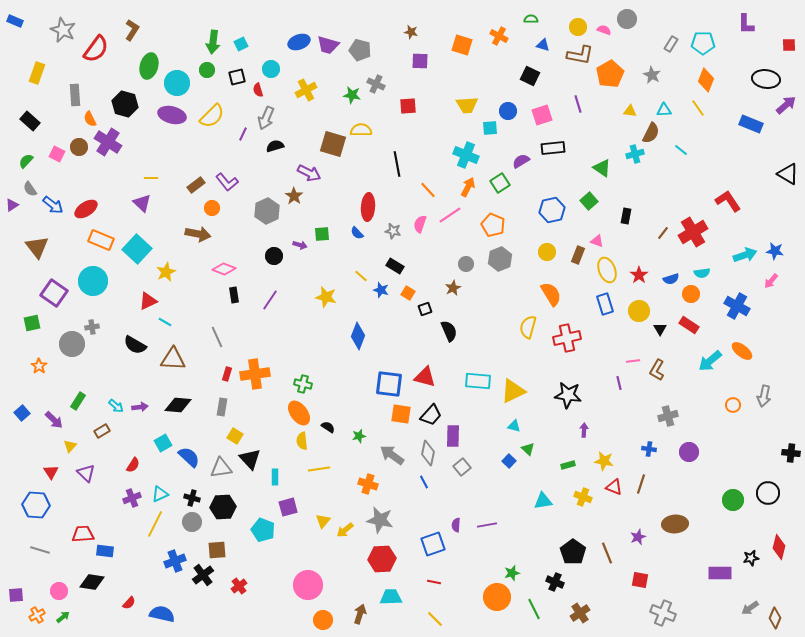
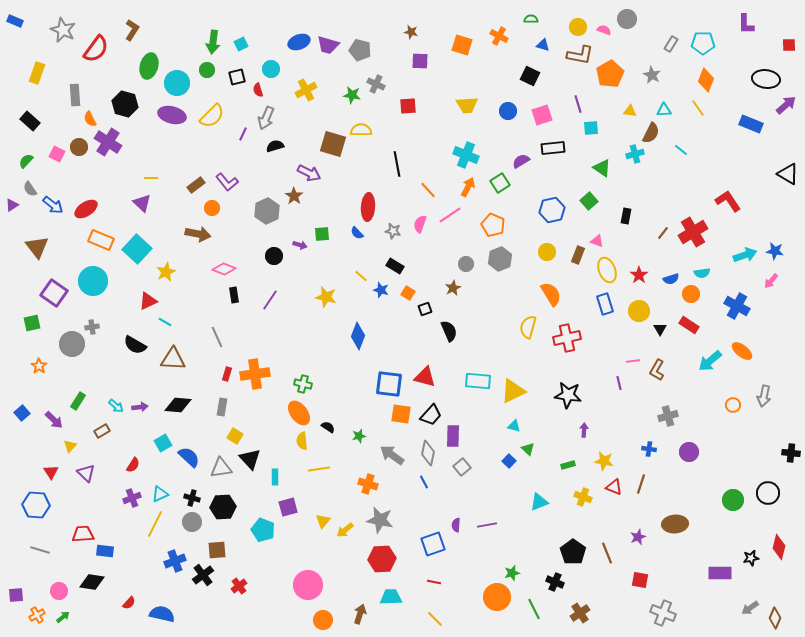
cyan square at (490, 128): moved 101 px right
cyan triangle at (543, 501): moved 4 px left, 1 px down; rotated 12 degrees counterclockwise
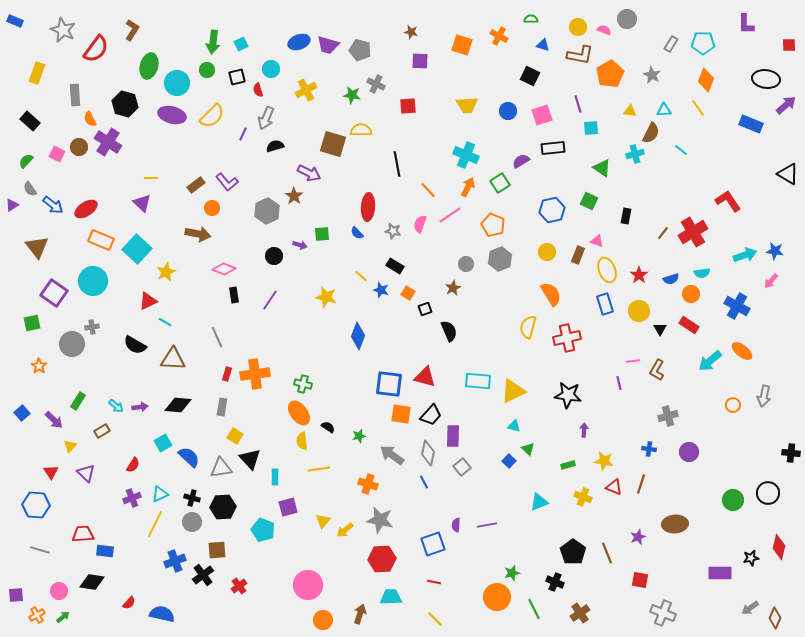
green square at (589, 201): rotated 24 degrees counterclockwise
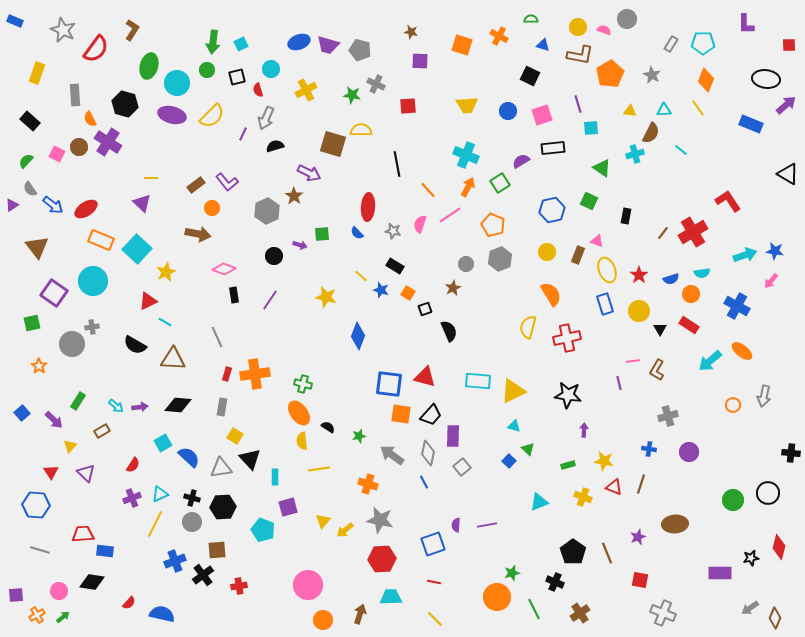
red cross at (239, 586): rotated 28 degrees clockwise
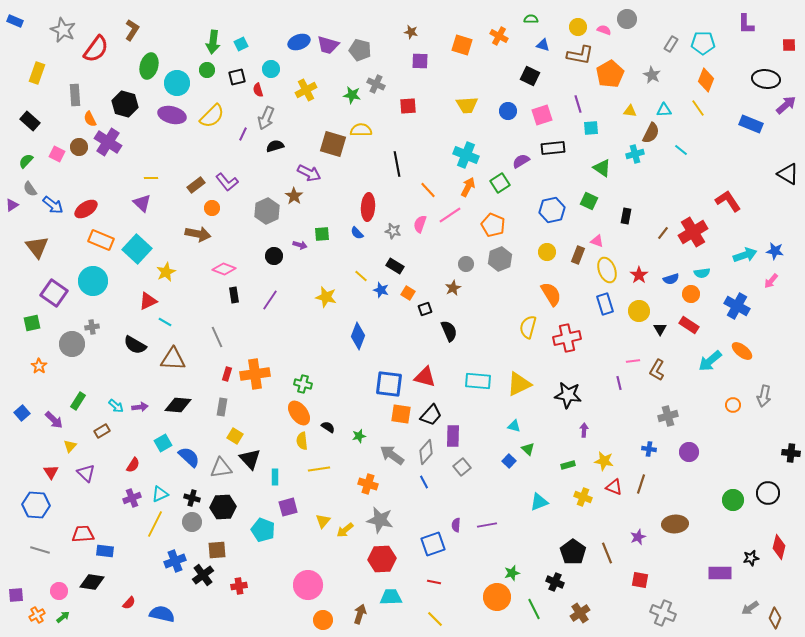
yellow triangle at (513, 391): moved 6 px right, 7 px up
gray diamond at (428, 453): moved 2 px left, 1 px up; rotated 30 degrees clockwise
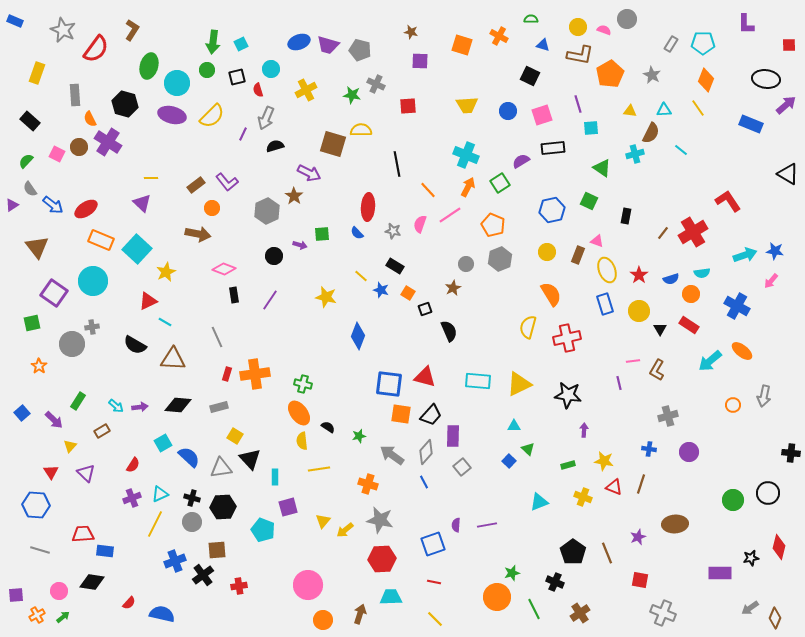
gray rectangle at (222, 407): moved 3 px left; rotated 66 degrees clockwise
cyan triangle at (514, 426): rotated 16 degrees counterclockwise
